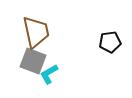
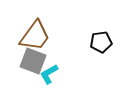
brown trapezoid: moved 1 px left, 4 px down; rotated 48 degrees clockwise
black pentagon: moved 9 px left
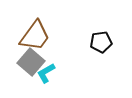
gray square: moved 2 px left, 1 px down; rotated 20 degrees clockwise
cyan L-shape: moved 3 px left, 1 px up
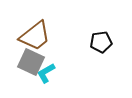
brown trapezoid: rotated 16 degrees clockwise
gray square: rotated 16 degrees counterclockwise
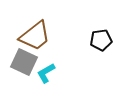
black pentagon: moved 2 px up
gray square: moved 7 px left
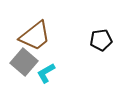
gray square: rotated 16 degrees clockwise
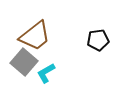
black pentagon: moved 3 px left
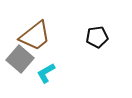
black pentagon: moved 1 px left, 3 px up
gray square: moved 4 px left, 3 px up
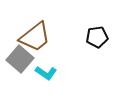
brown trapezoid: moved 1 px down
cyan L-shape: rotated 115 degrees counterclockwise
